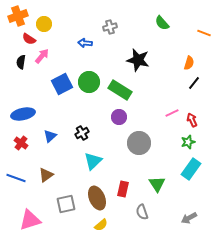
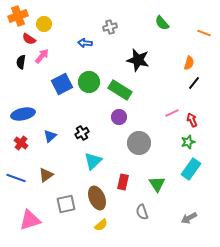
red rectangle: moved 7 px up
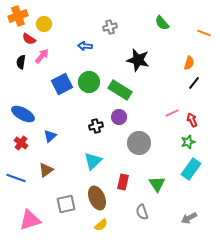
blue arrow: moved 3 px down
blue ellipse: rotated 40 degrees clockwise
black cross: moved 14 px right, 7 px up; rotated 16 degrees clockwise
brown triangle: moved 5 px up
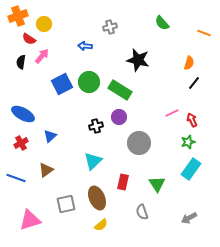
red cross: rotated 24 degrees clockwise
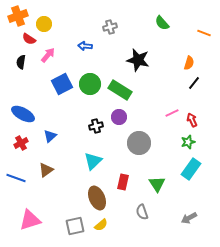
pink arrow: moved 6 px right, 1 px up
green circle: moved 1 px right, 2 px down
gray square: moved 9 px right, 22 px down
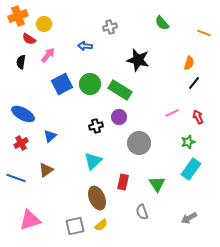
red arrow: moved 6 px right, 3 px up
